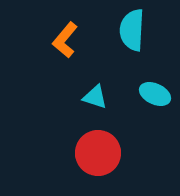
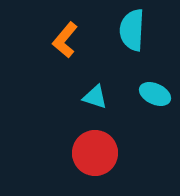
red circle: moved 3 px left
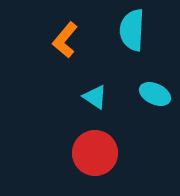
cyan triangle: rotated 16 degrees clockwise
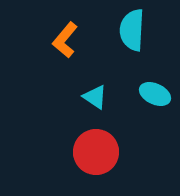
red circle: moved 1 px right, 1 px up
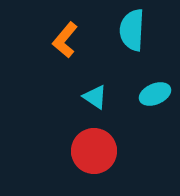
cyan ellipse: rotated 48 degrees counterclockwise
red circle: moved 2 px left, 1 px up
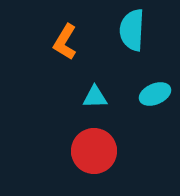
orange L-shape: moved 2 px down; rotated 9 degrees counterclockwise
cyan triangle: rotated 36 degrees counterclockwise
